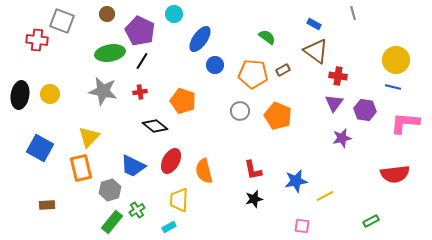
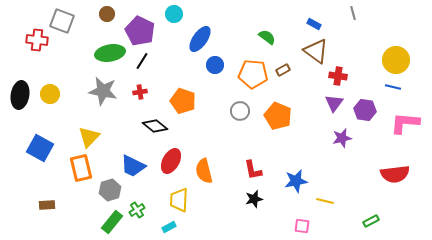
yellow line at (325, 196): moved 5 px down; rotated 42 degrees clockwise
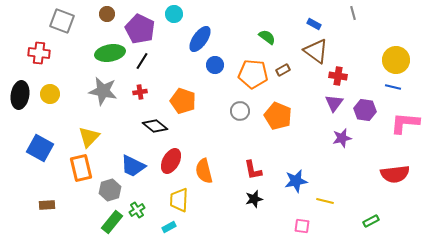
purple pentagon at (140, 31): moved 2 px up
red cross at (37, 40): moved 2 px right, 13 px down
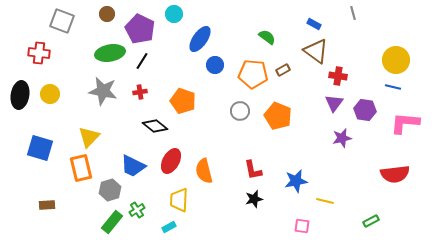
blue square at (40, 148): rotated 12 degrees counterclockwise
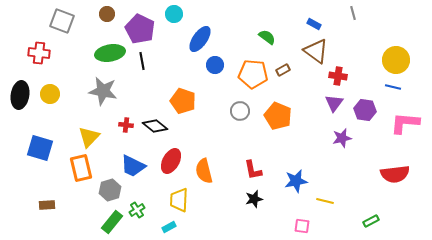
black line at (142, 61): rotated 42 degrees counterclockwise
red cross at (140, 92): moved 14 px left, 33 px down; rotated 16 degrees clockwise
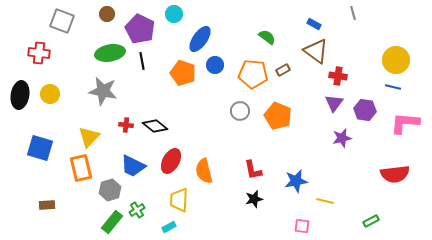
orange pentagon at (183, 101): moved 28 px up
